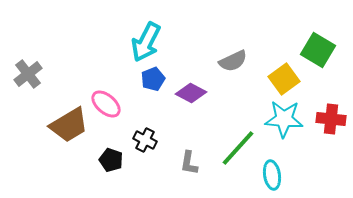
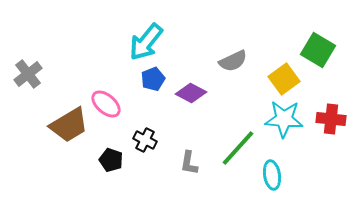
cyan arrow: rotated 12 degrees clockwise
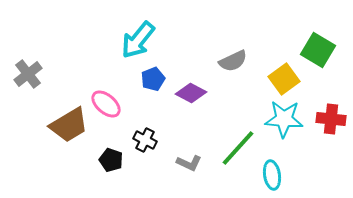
cyan arrow: moved 8 px left, 2 px up
gray L-shape: rotated 75 degrees counterclockwise
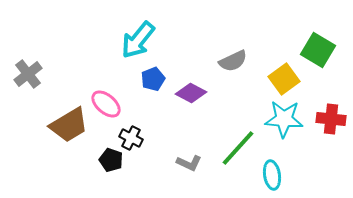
black cross: moved 14 px left, 2 px up
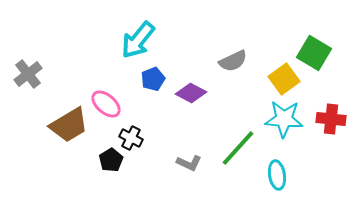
green square: moved 4 px left, 3 px down
black pentagon: rotated 20 degrees clockwise
cyan ellipse: moved 5 px right
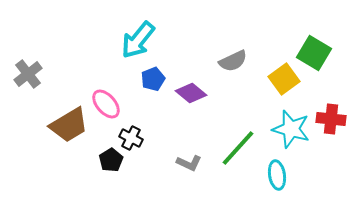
purple diamond: rotated 12 degrees clockwise
pink ellipse: rotated 8 degrees clockwise
cyan star: moved 7 px right, 10 px down; rotated 12 degrees clockwise
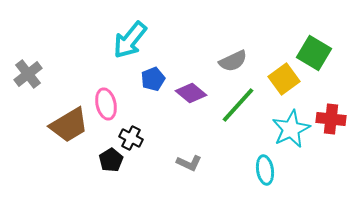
cyan arrow: moved 8 px left
pink ellipse: rotated 28 degrees clockwise
cyan star: rotated 30 degrees clockwise
green line: moved 43 px up
cyan ellipse: moved 12 px left, 5 px up
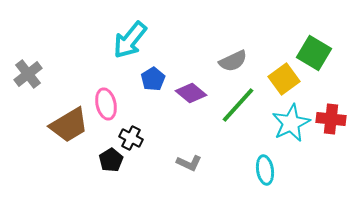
blue pentagon: rotated 10 degrees counterclockwise
cyan star: moved 6 px up
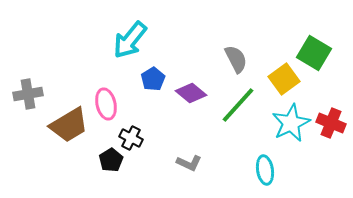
gray semicircle: moved 3 px right, 2 px up; rotated 92 degrees counterclockwise
gray cross: moved 20 px down; rotated 28 degrees clockwise
red cross: moved 4 px down; rotated 16 degrees clockwise
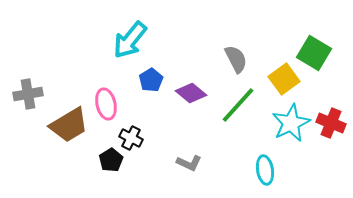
blue pentagon: moved 2 px left, 1 px down
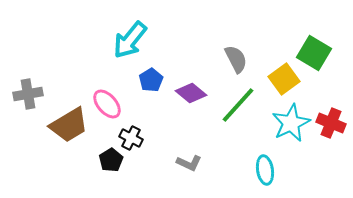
pink ellipse: moved 1 px right; rotated 28 degrees counterclockwise
